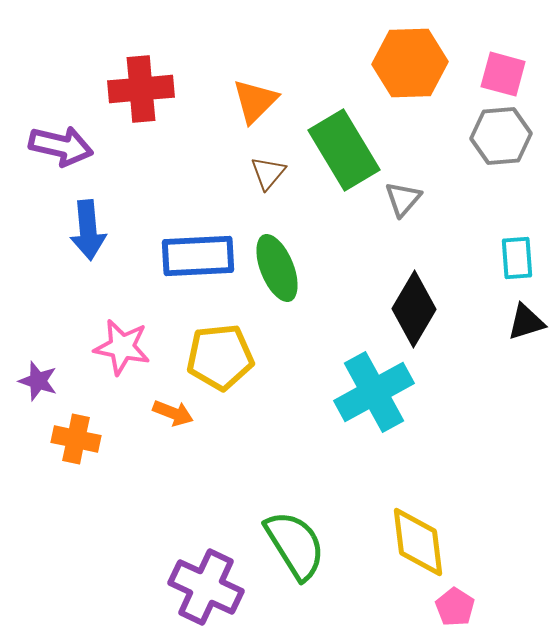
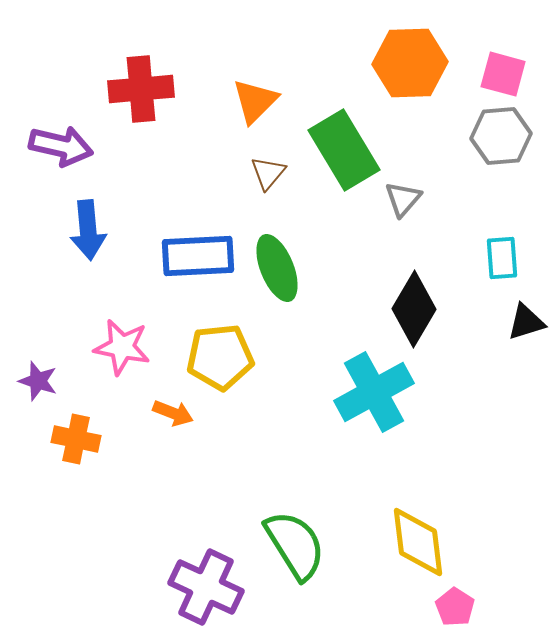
cyan rectangle: moved 15 px left
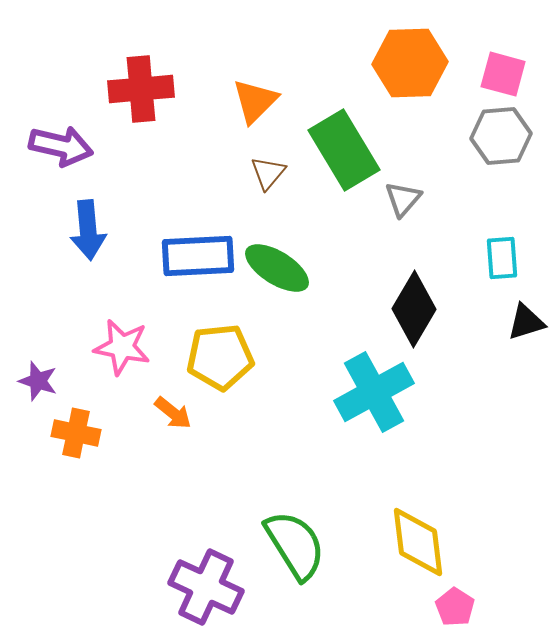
green ellipse: rotated 36 degrees counterclockwise
orange arrow: rotated 18 degrees clockwise
orange cross: moved 6 px up
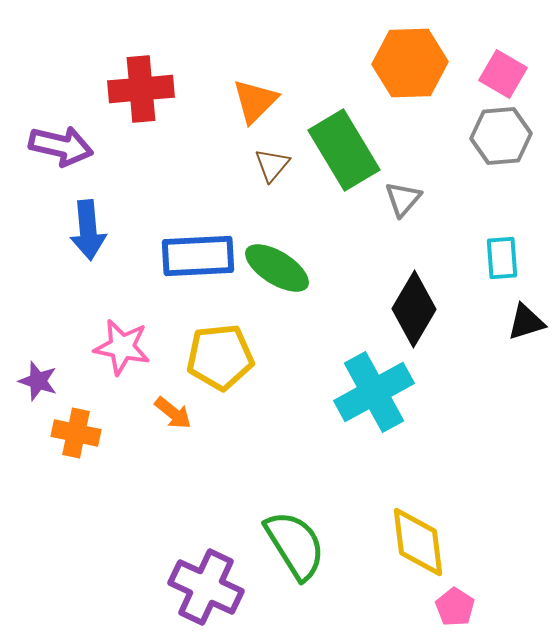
pink square: rotated 15 degrees clockwise
brown triangle: moved 4 px right, 8 px up
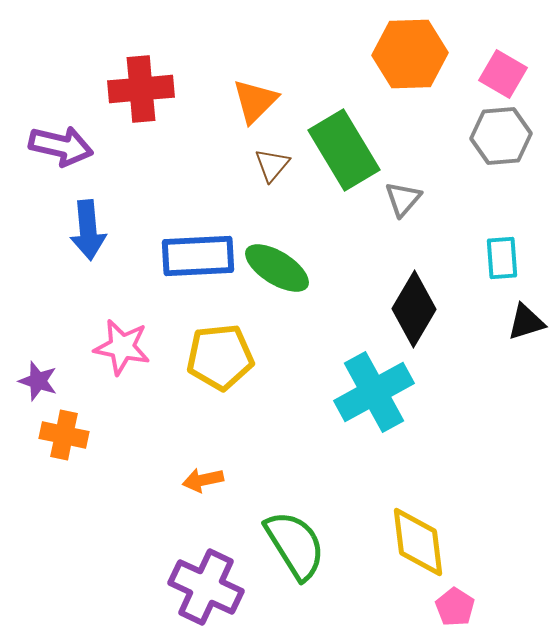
orange hexagon: moved 9 px up
orange arrow: moved 30 px right, 67 px down; rotated 129 degrees clockwise
orange cross: moved 12 px left, 2 px down
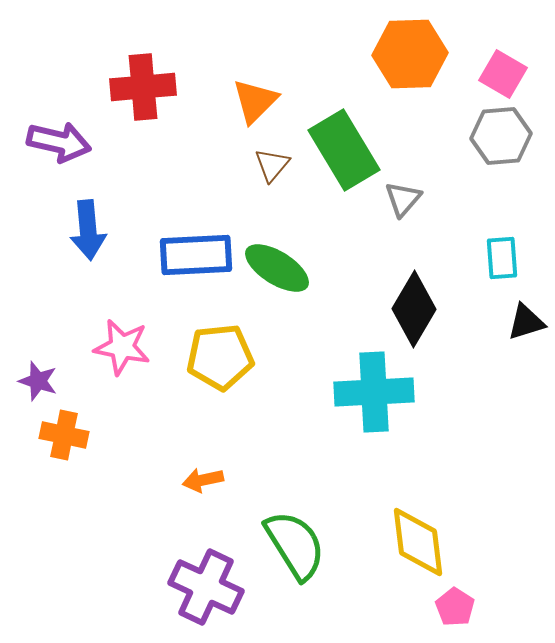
red cross: moved 2 px right, 2 px up
purple arrow: moved 2 px left, 4 px up
blue rectangle: moved 2 px left, 1 px up
cyan cross: rotated 26 degrees clockwise
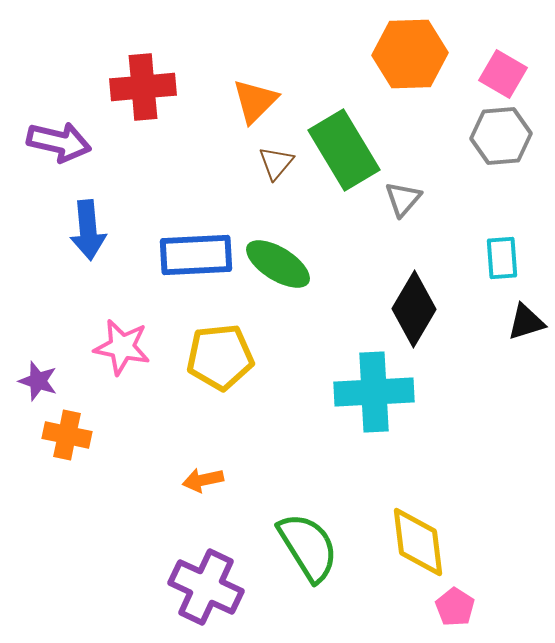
brown triangle: moved 4 px right, 2 px up
green ellipse: moved 1 px right, 4 px up
orange cross: moved 3 px right
green semicircle: moved 13 px right, 2 px down
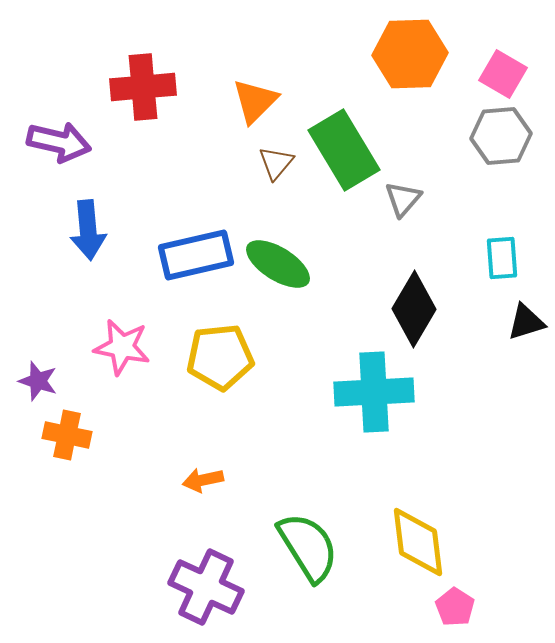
blue rectangle: rotated 10 degrees counterclockwise
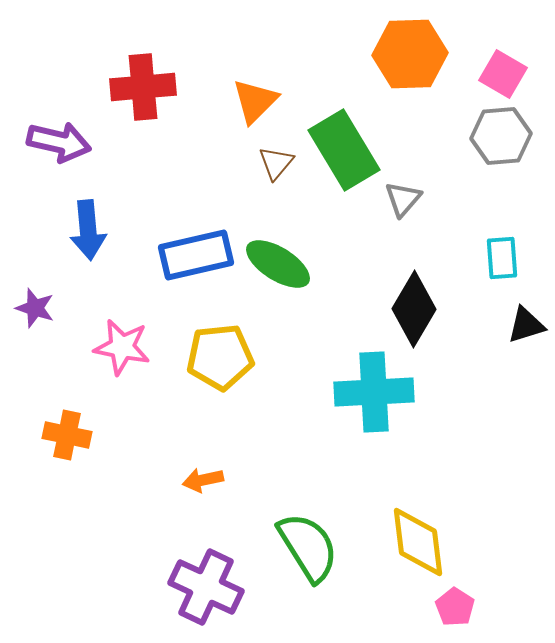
black triangle: moved 3 px down
purple star: moved 3 px left, 73 px up
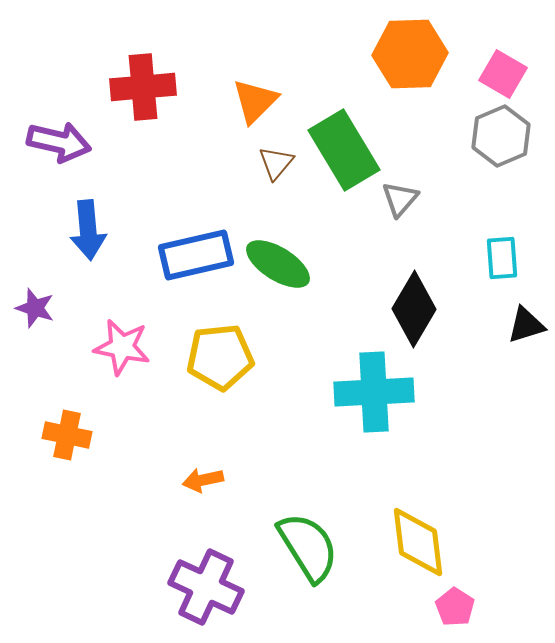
gray hexagon: rotated 18 degrees counterclockwise
gray triangle: moved 3 px left
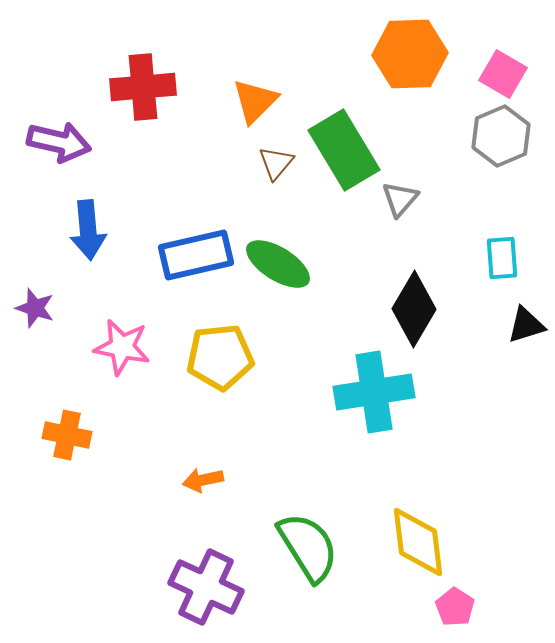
cyan cross: rotated 6 degrees counterclockwise
